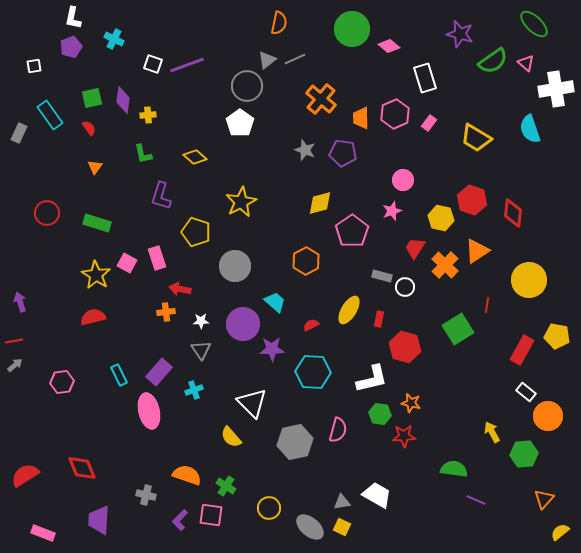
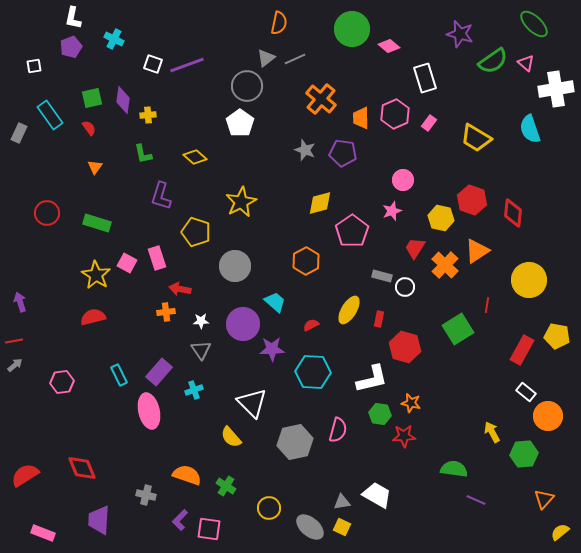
gray triangle at (267, 60): moved 1 px left, 2 px up
pink square at (211, 515): moved 2 px left, 14 px down
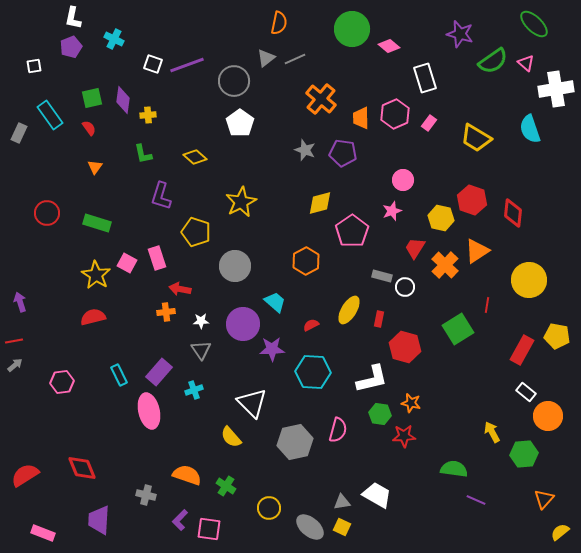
gray circle at (247, 86): moved 13 px left, 5 px up
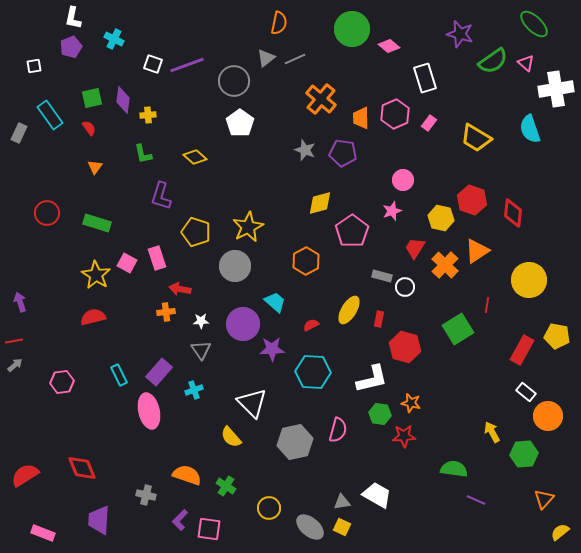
yellow star at (241, 202): moved 7 px right, 25 px down
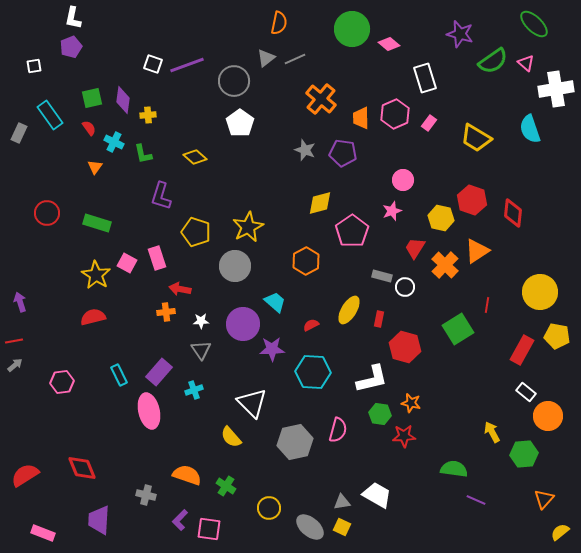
cyan cross at (114, 39): moved 103 px down
pink diamond at (389, 46): moved 2 px up
yellow circle at (529, 280): moved 11 px right, 12 px down
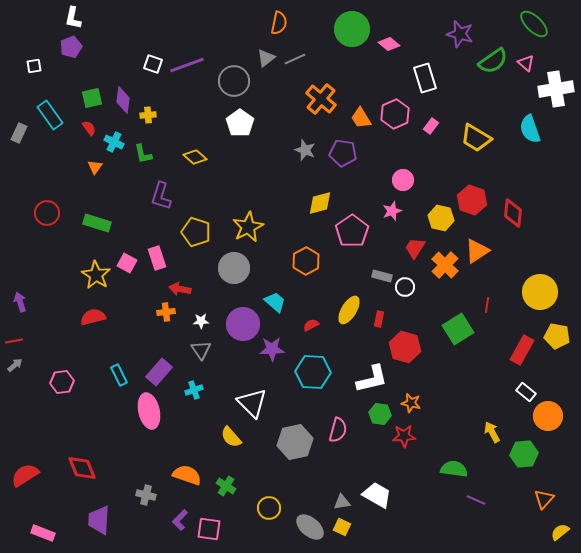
orange trapezoid at (361, 118): rotated 30 degrees counterclockwise
pink rectangle at (429, 123): moved 2 px right, 3 px down
gray circle at (235, 266): moved 1 px left, 2 px down
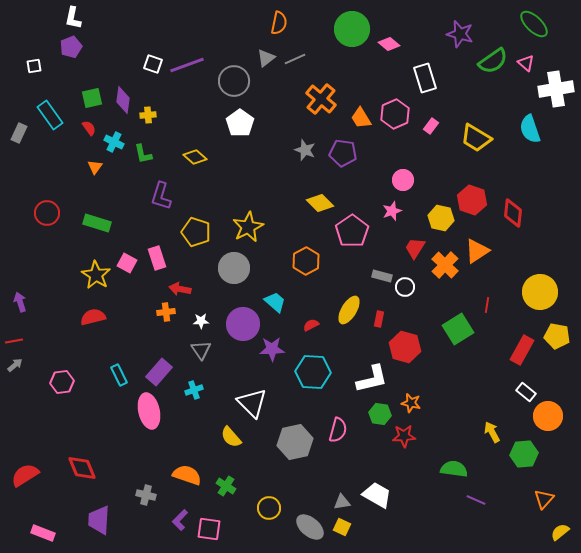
yellow diamond at (320, 203): rotated 60 degrees clockwise
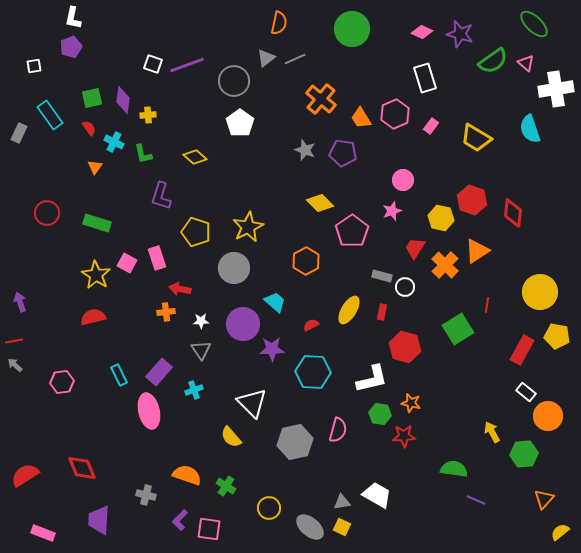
pink diamond at (389, 44): moved 33 px right, 12 px up; rotated 15 degrees counterclockwise
red rectangle at (379, 319): moved 3 px right, 7 px up
gray arrow at (15, 365): rotated 98 degrees counterclockwise
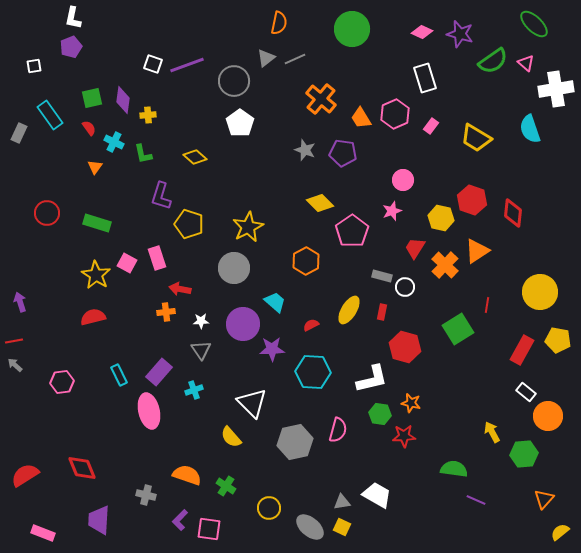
yellow pentagon at (196, 232): moved 7 px left, 8 px up
yellow pentagon at (557, 336): moved 1 px right, 4 px down
